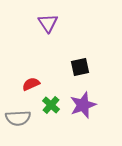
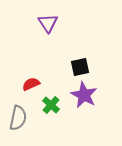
purple star: moved 1 px right, 10 px up; rotated 24 degrees counterclockwise
gray semicircle: rotated 75 degrees counterclockwise
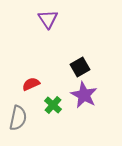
purple triangle: moved 4 px up
black square: rotated 18 degrees counterclockwise
green cross: moved 2 px right
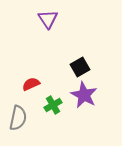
green cross: rotated 18 degrees clockwise
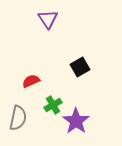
red semicircle: moved 3 px up
purple star: moved 8 px left, 26 px down; rotated 8 degrees clockwise
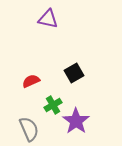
purple triangle: rotated 45 degrees counterclockwise
black square: moved 6 px left, 6 px down
gray semicircle: moved 11 px right, 11 px down; rotated 35 degrees counterclockwise
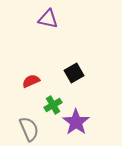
purple star: moved 1 px down
